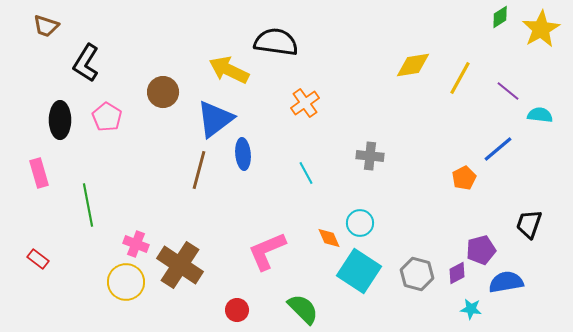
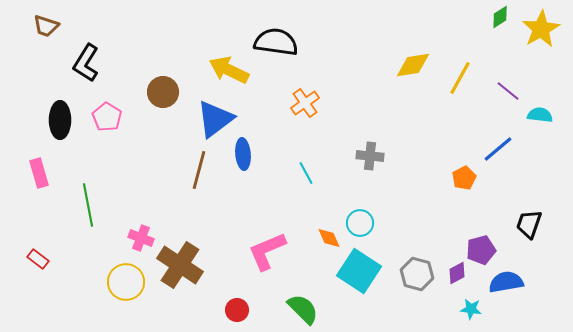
pink cross: moved 5 px right, 6 px up
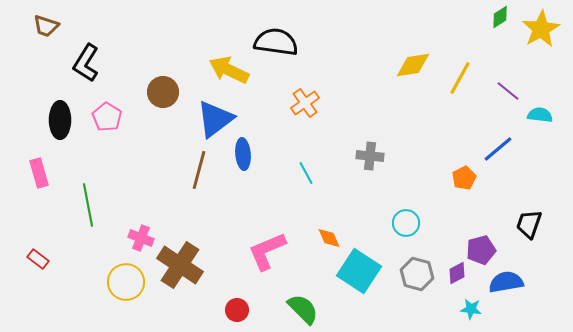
cyan circle: moved 46 px right
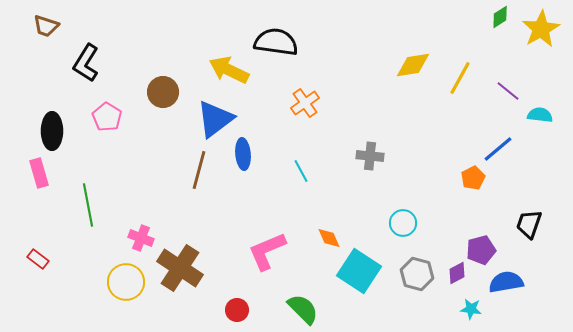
black ellipse: moved 8 px left, 11 px down
cyan line: moved 5 px left, 2 px up
orange pentagon: moved 9 px right
cyan circle: moved 3 px left
brown cross: moved 3 px down
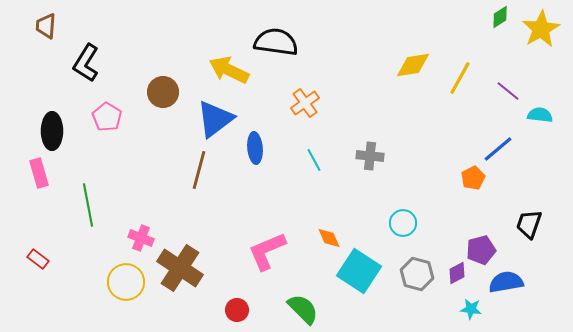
brown trapezoid: rotated 76 degrees clockwise
blue ellipse: moved 12 px right, 6 px up
cyan line: moved 13 px right, 11 px up
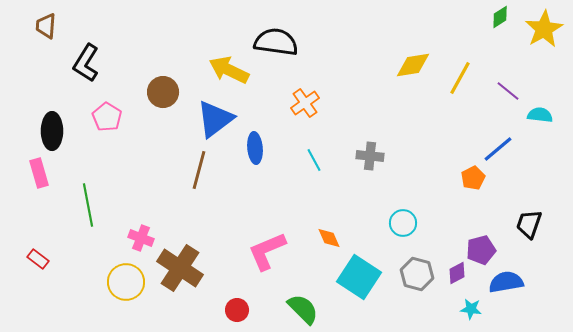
yellow star: moved 3 px right
cyan square: moved 6 px down
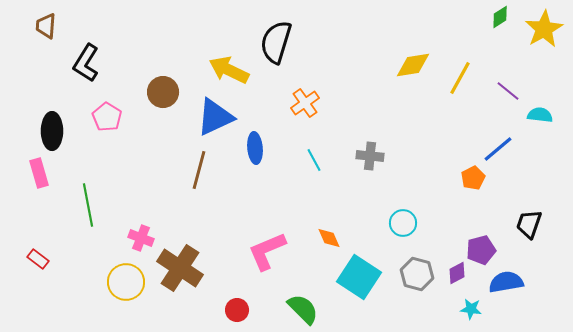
black semicircle: rotated 81 degrees counterclockwise
blue triangle: moved 2 px up; rotated 12 degrees clockwise
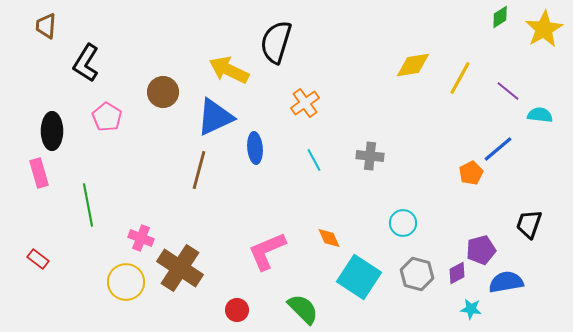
orange pentagon: moved 2 px left, 5 px up
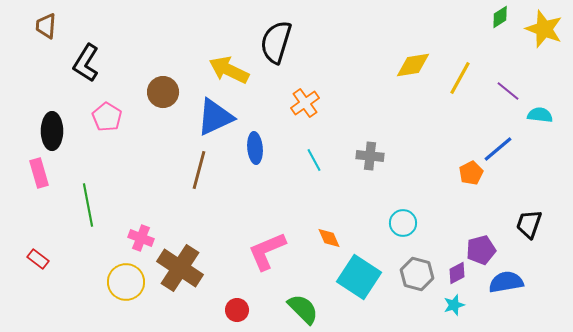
yellow star: rotated 21 degrees counterclockwise
cyan star: moved 17 px left, 4 px up; rotated 25 degrees counterclockwise
